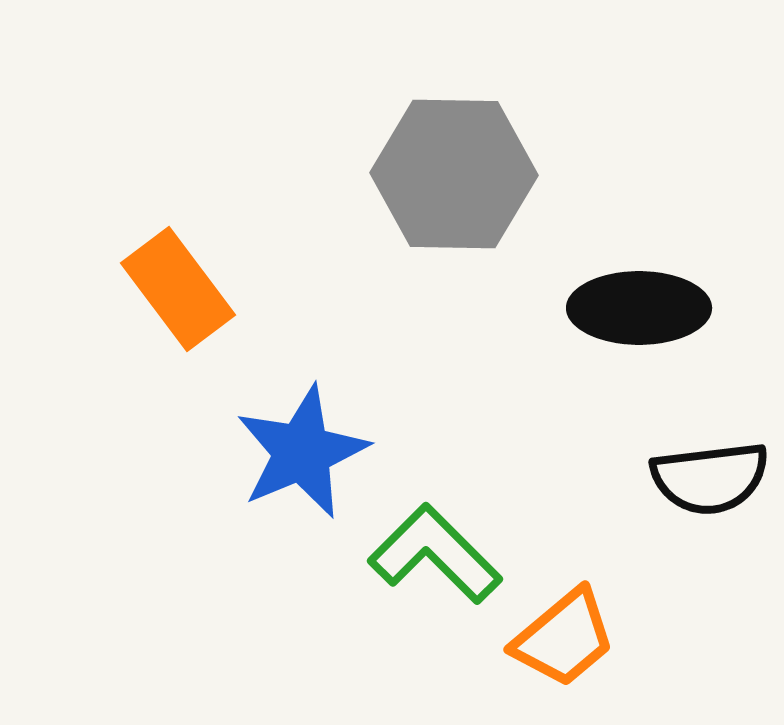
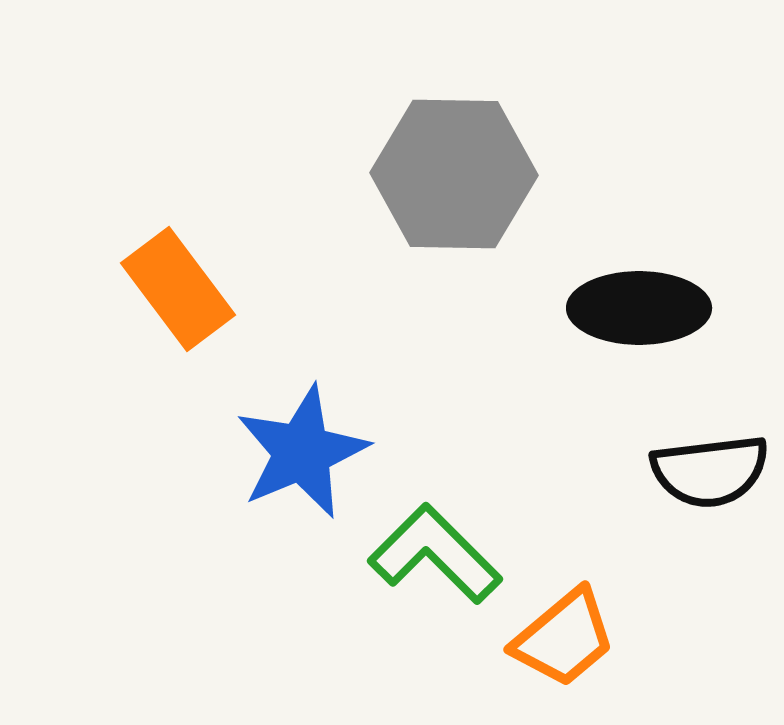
black semicircle: moved 7 px up
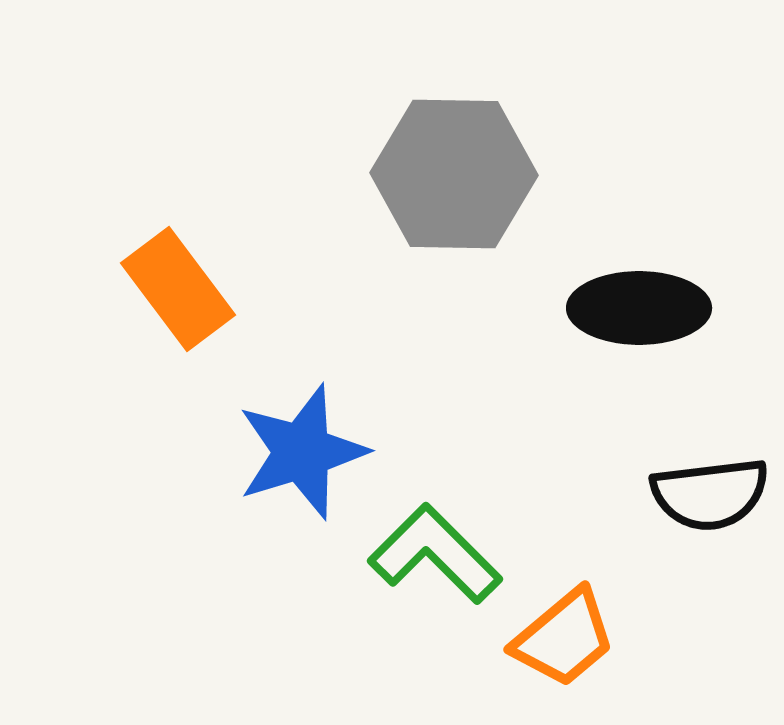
blue star: rotated 6 degrees clockwise
black semicircle: moved 23 px down
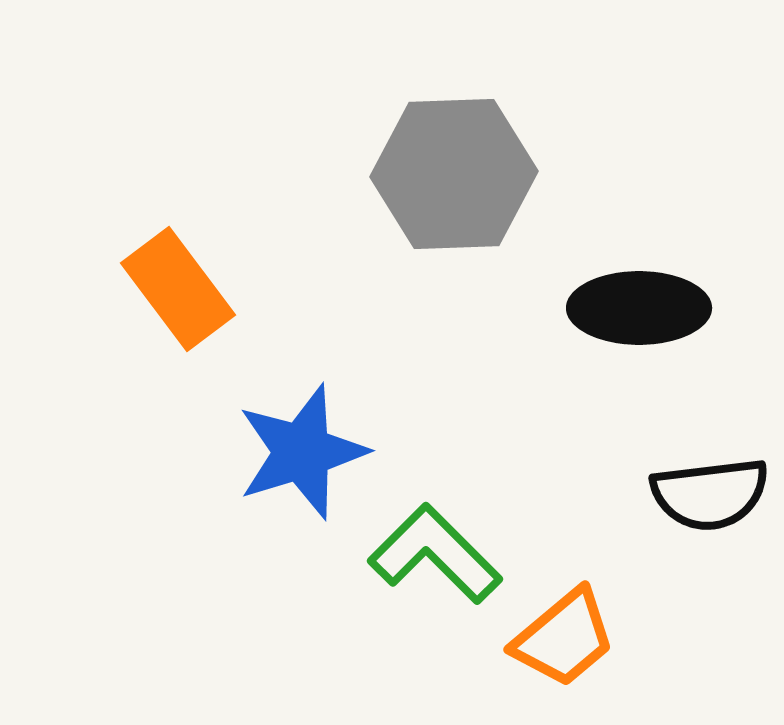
gray hexagon: rotated 3 degrees counterclockwise
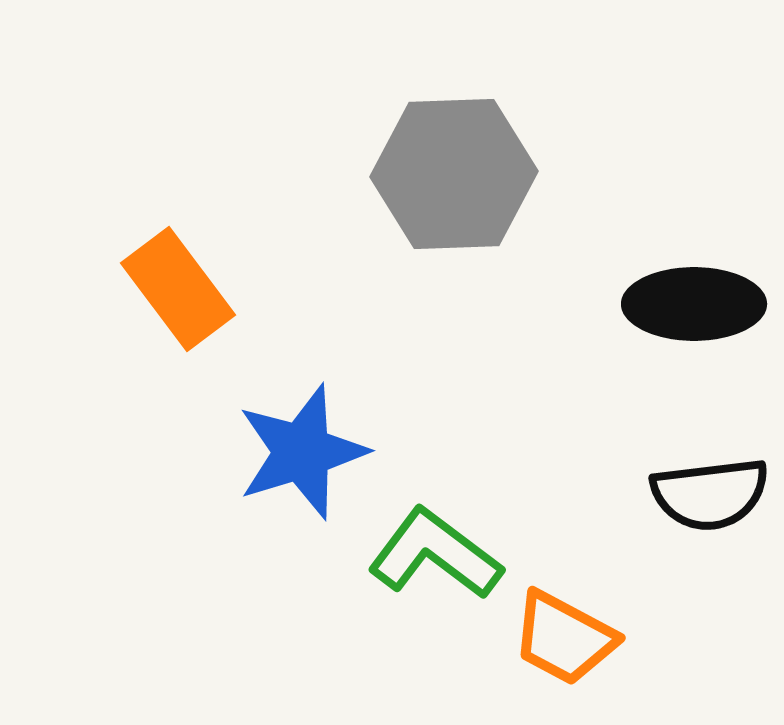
black ellipse: moved 55 px right, 4 px up
green L-shape: rotated 8 degrees counterclockwise
orange trapezoid: rotated 68 degrees clockwise
